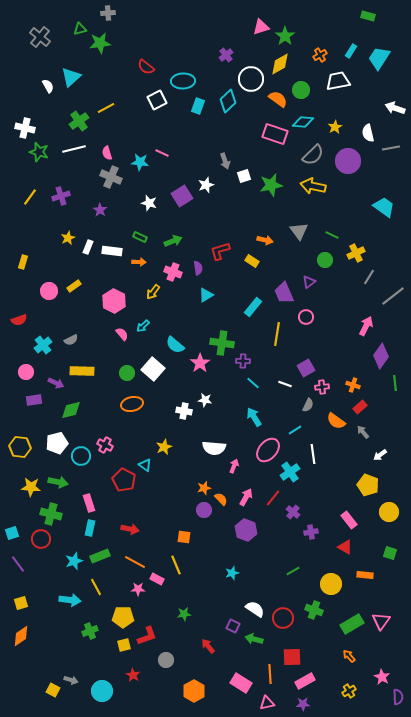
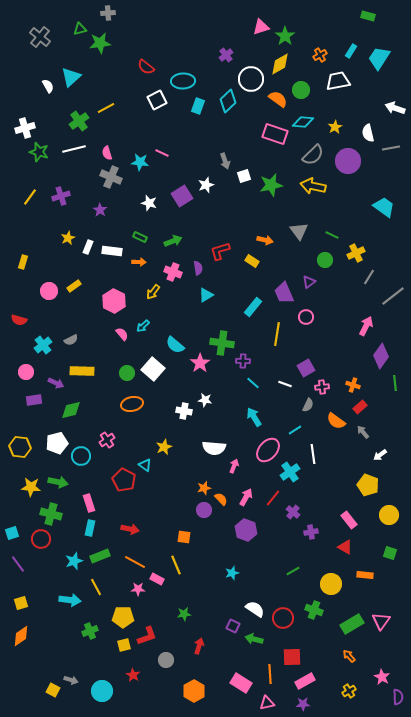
white cross at (25, 128): rotated 30 degrees counterclockwise
red semicircle at (19, 320): rotated 35 degrees clockwise
pink cross at (105, 445): moved 2 px right, 5 px up; rotated 28 degrees clockwise
yellow circle at (389, 512): moved 3 px down
red arrow at (208, 646): moved 9 px left; rotated 56 degrees clockwise
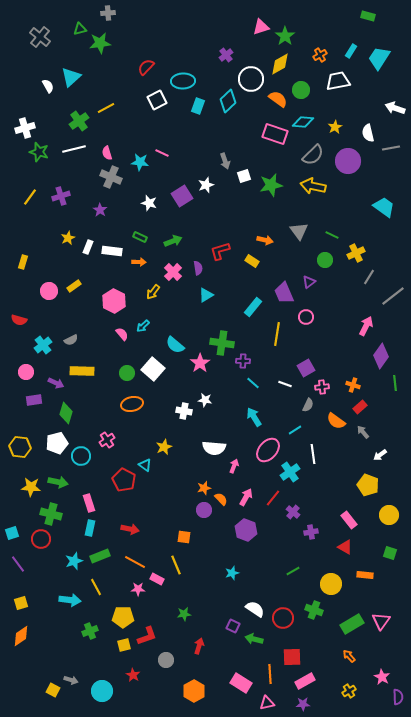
red semicircle at (146, 67): rotated 96 degrees clockwise
pink cross at (173, 272): rotated 24 degrees clockwise
green diamond at (71, 410): moved 5 px left, 3 px down; rotated 60 degrees counterclockwise
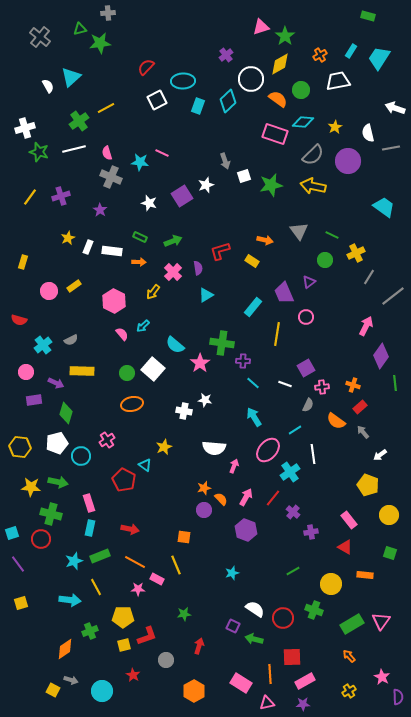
orange diamond at (21, 636): moved 44 px right, 13 px down
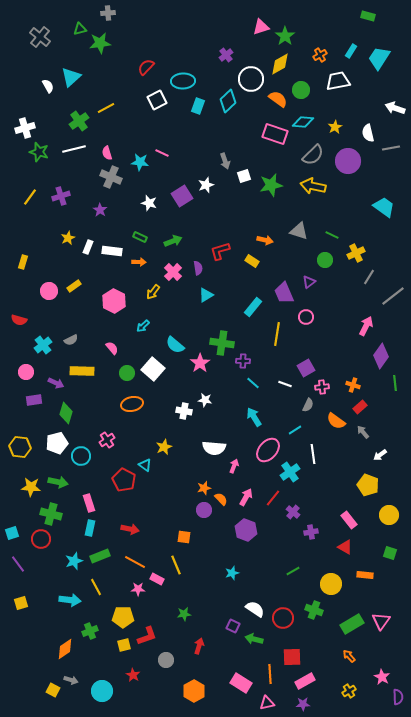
gray triangle at (299, 231): rotated 36 degrees counterclockwise
pink semicircle at (122, 334): moved 10 px left, 14 px down
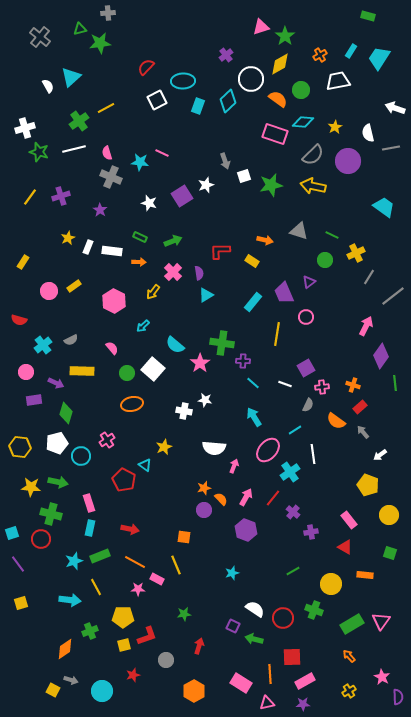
red L-shape at (220, 251): rotated 15 degrees clockwise
yellow rectangle at (23, 262): rotated 16 degrees clockwise
purple semicircle at (198, 268): moved 1 px right, 5 px down
cyan rectangle at (253, 307): moved 5 px up
red star at (133, 675): rotated 24 degrees clockwise
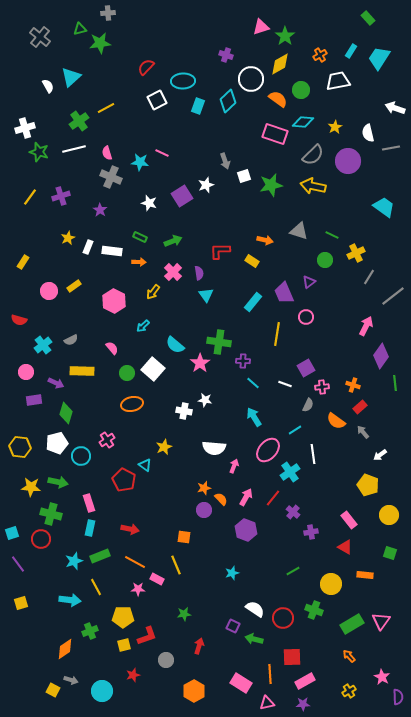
green rectangle at (368, 16): moved 2 px down; rotated 32 degrees clockwise
purple cross at (226, 55): rotated 32 degrees counterclockwise
cyan triangle at (206, 295): rotated 35 degrees counterclockwise
green cross at (222, 343): moved 3 px left, 1 px up
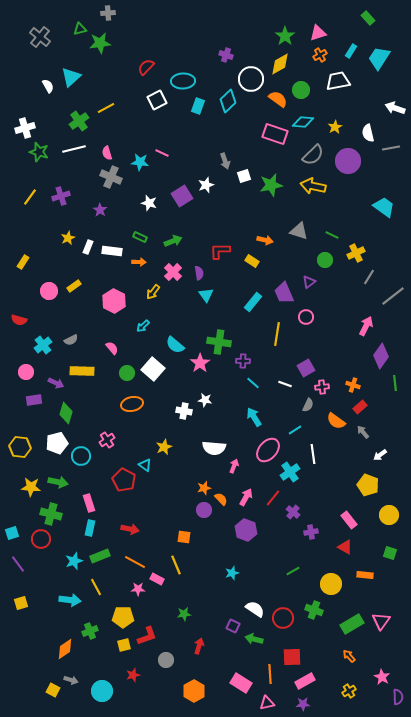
pink triangle at (261, 27): moved 57 px right, 6 px down
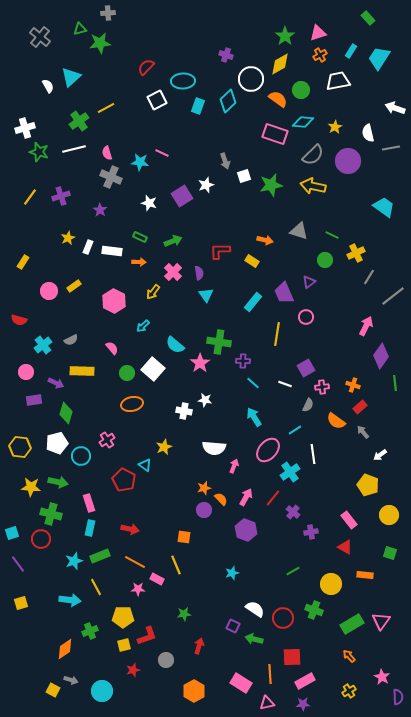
red star at (133, 675): moved 5 px up
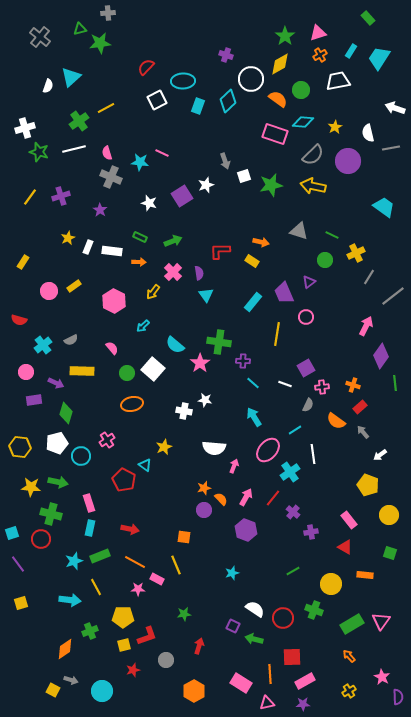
white semicircle at (48, 86): rotated 48 degrees clockwise
orange arrow at (265, 240): moved 4 px left, 2 px down
